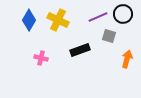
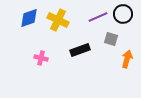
blue diamond: moved 2 px up; rotated 40 degrees clockwise
gray square: moved 2 px right, 3 px down
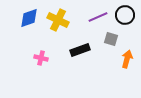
black circle: moved 2 px right, 1 px down
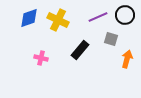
black rectangle: rotated 30 degrees counterclockwise
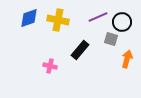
black circle: moved 3 px left, 7 px down
yellow cross: rotated 15 degrees counterclockwise
pink cross: moved 9 px right, 8 px down
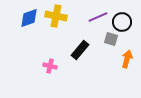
yellow cross: moved 2 px left, 4 px up
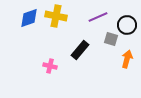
black circle: moved 5 px right, 3 px down
